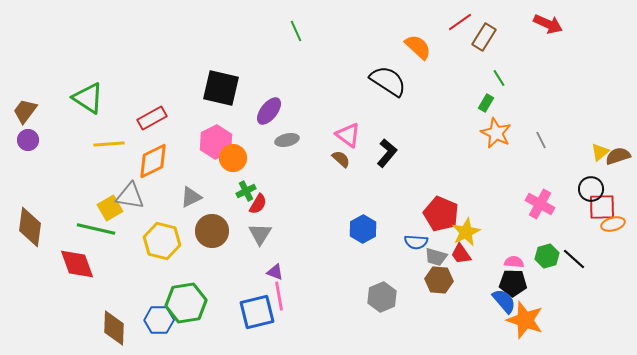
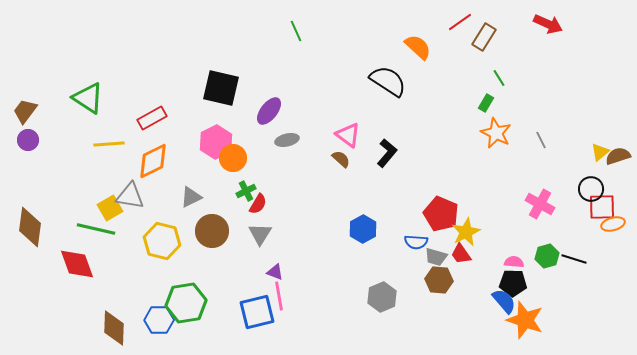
black line at (574, 259): rotated 25 degrees counterclockwise
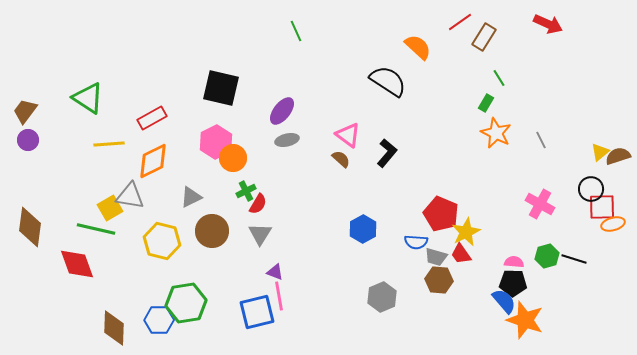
purple ellipse at (269, 111): moved 13 px right
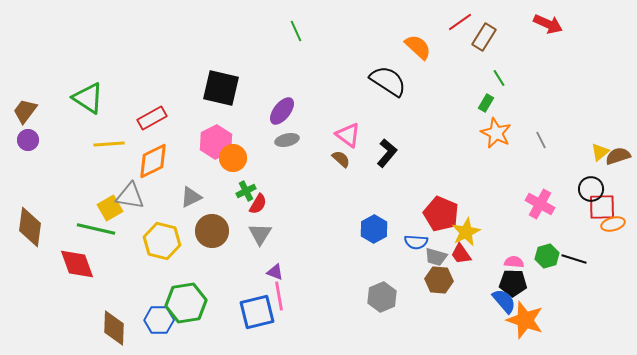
blue hexagon at (363, 229): moved 11 px right
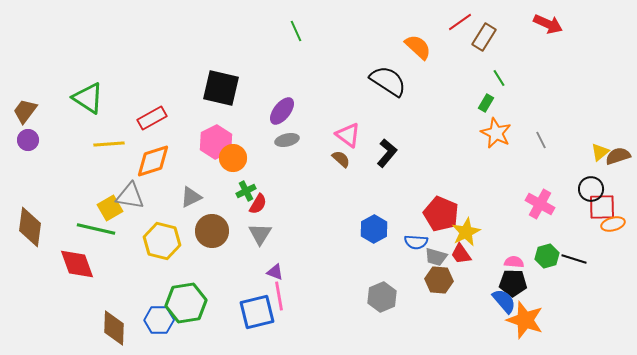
orange diamond at (153, 161): rotated 9 degrees clockwise
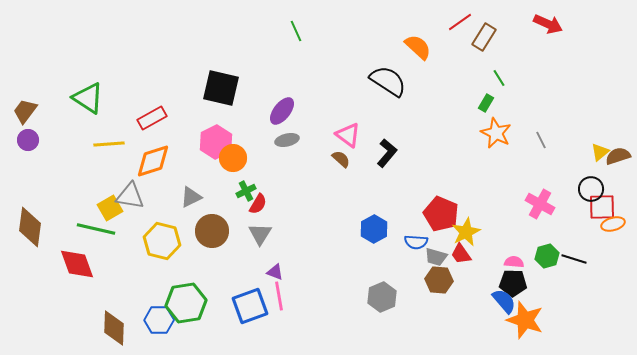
blue square at (257, 312): moved 7 px left, 6 px up; rotated 6 degrees counterclockwise
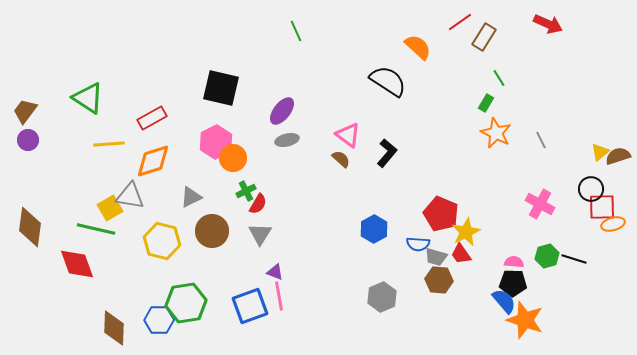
blue semicircle at (416, 242): moved 2 px right, 2 px down
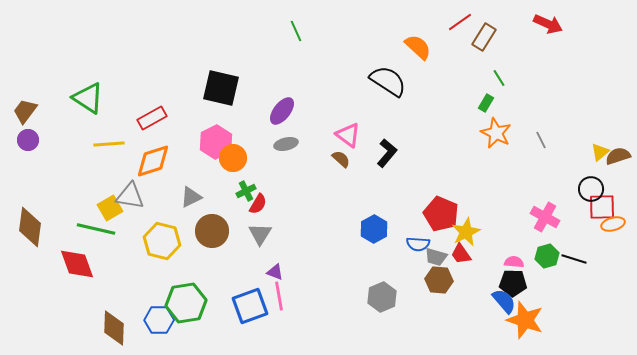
gray ellipse at (287, 140): moved 1 px left, 4 px down
pink cross at (540, 204): moved 5 px right, 13 px down
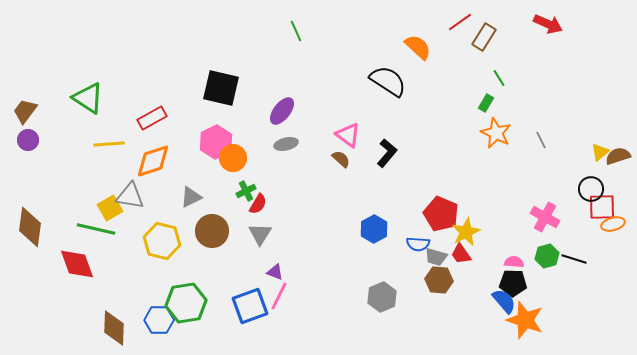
pink line at (279, 296): rotated 36 degrees clockwise
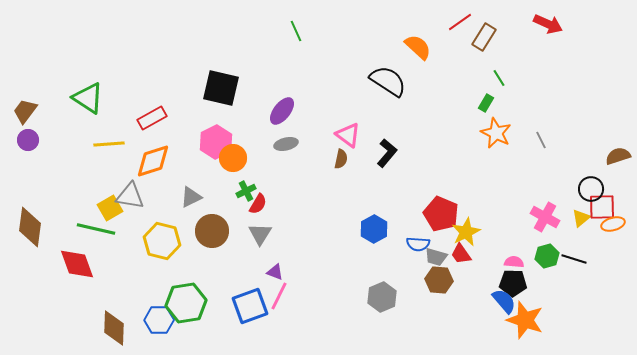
yellow triangle at (600, 152): moved 19 px left, 66 px down
brown semicircle at (341, 159): rotated 60 degrees clockwise
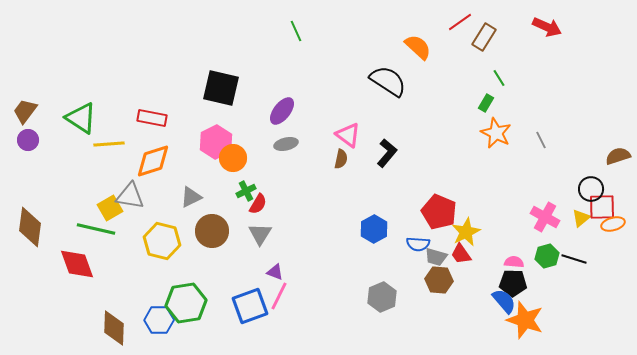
red arrow at (548, 24): moved 1 px left, 3 px down
green triangle at (88, 98): moved 7 px left, 20 px down
red rectangle at (152, 118): rotated 40 degrees clockwise
red pentagon at (441, 214): moved 2 px left, 2 px up
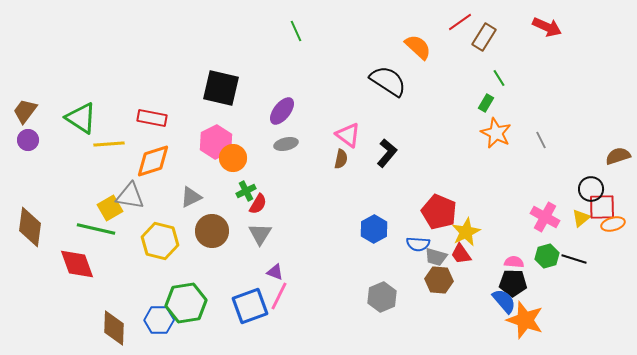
yellow hexagon at (162, 241): moved 2 px left
